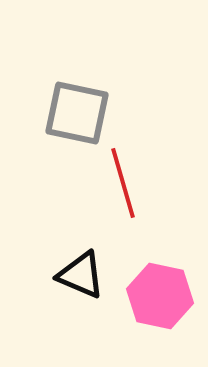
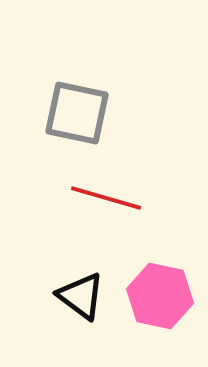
red line: moved 17 px left, 15 px down; rotated 58 degrees counterclockwise
black triangle: moved 21 px down; rotated 14 degrees clockwise
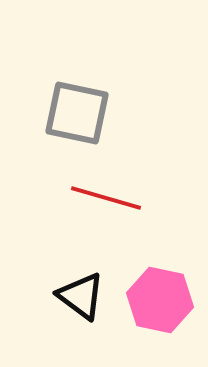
pink hexagon: moved 4 px down
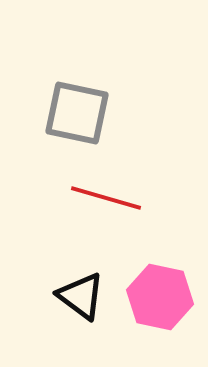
pink hexagon: moved 3 px up
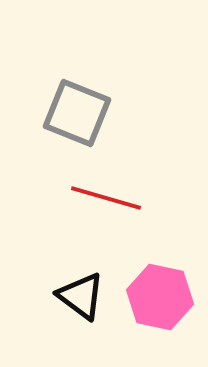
gray square: rotated 10 degrees clockwise
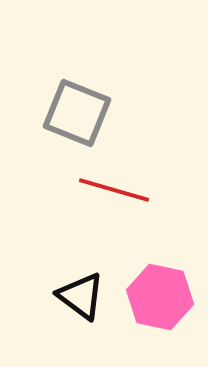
red line: moved 8 px right, 8 px up
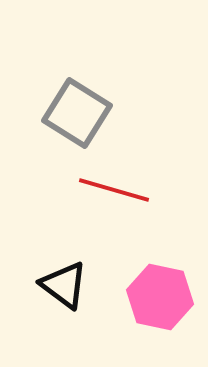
gray square: rotated 10 degrees clockwise
black triangle: moved 17 px left, 11 px up
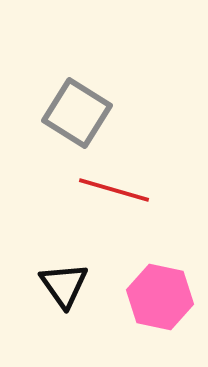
black triangle: rotated 18 degrees clockwise
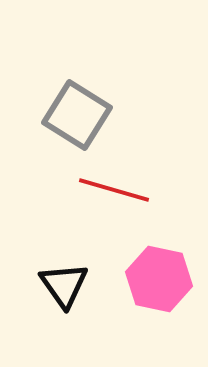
gray square: moved 2 px down
pink hexagon: moved 1 px left, 18 px up
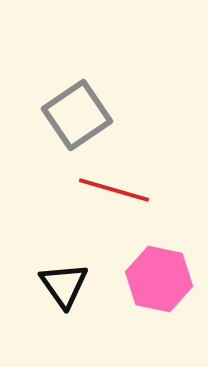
gray square: rotated 24 degrees clockwise
